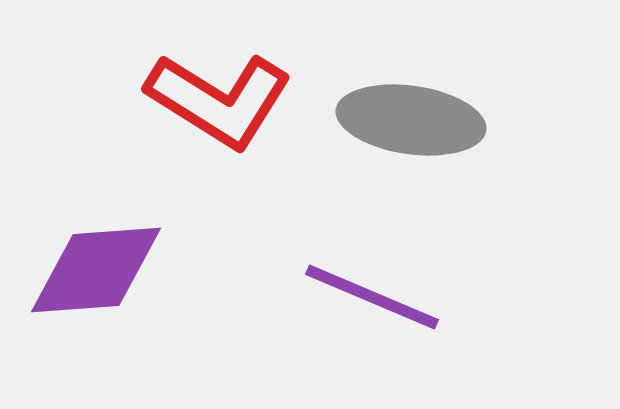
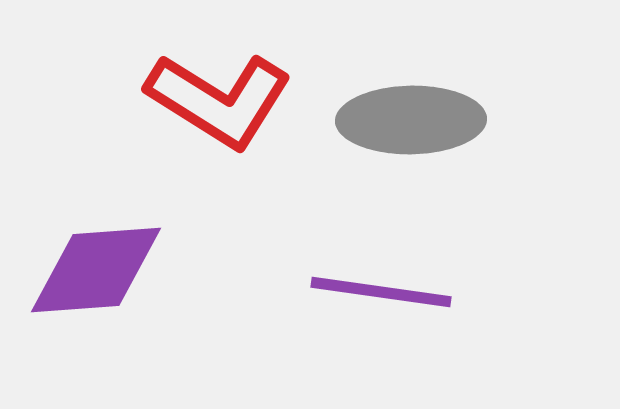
gray ellipse: rotated 9 degrees counterclockwise
purple line: moved 9 px right, 5 px up; rotated 15 degrees counterclockwise
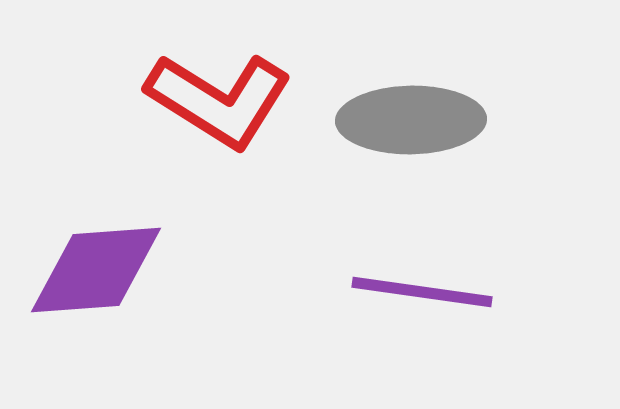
purple line: moved 41 px right
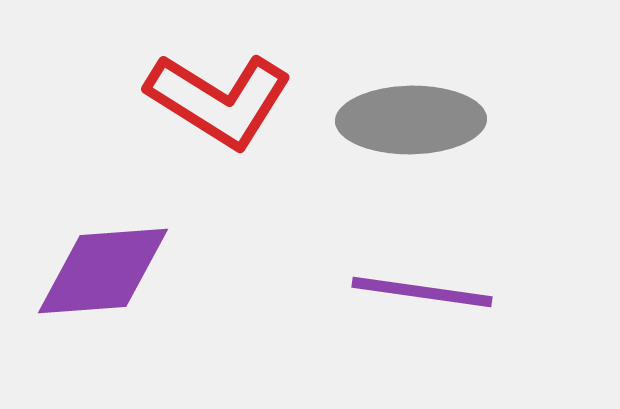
purple diamond: moved 7 px right, 1 px down
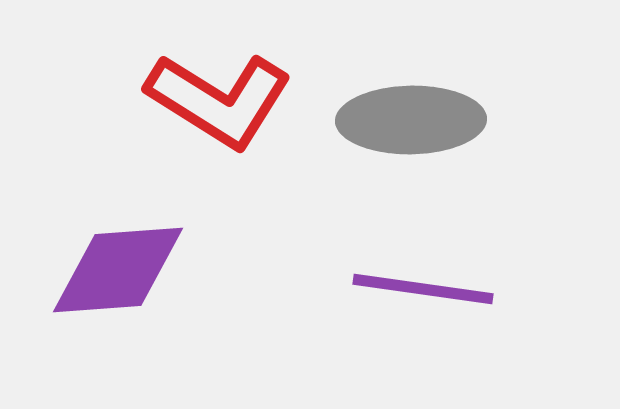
purple diamond: moved 15 px right, 1 px up
purple line: moved 1 px right, 3 px up
